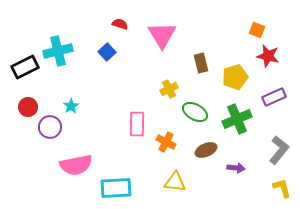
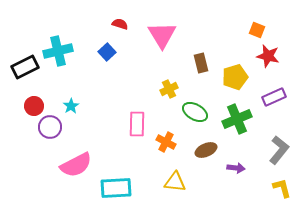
red circle: moved 6 px right, 1 px up
pink semicircle: rotated 16 degrees counterclockwise
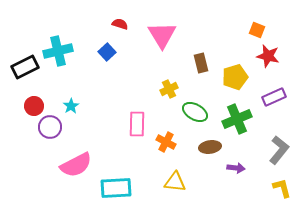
brown ellipse: moved 4 px right, 3 px up; rotated 15 degrees clockwise
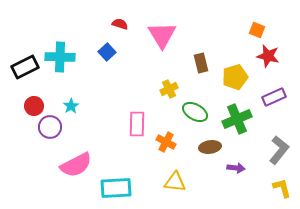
cyan cross: moved 2 px right, 6 px down; rotated 16 degrees clockwise
